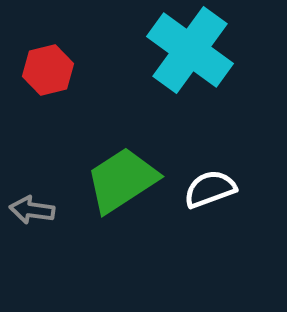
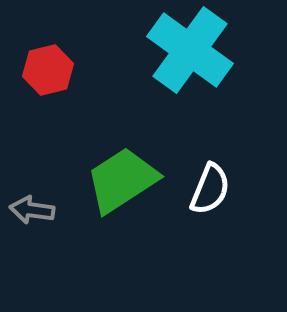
white semicircle: rotated 132 degrees clockwise
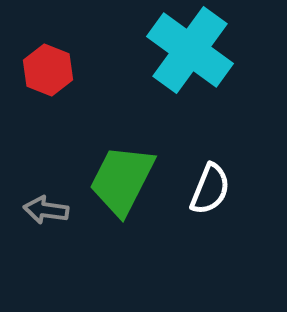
red hexagon: rotated 24 degrees counterclockwise
green trapezoid: rotated 30 degrees counterclockwise
gray arrow: moved 14 px right
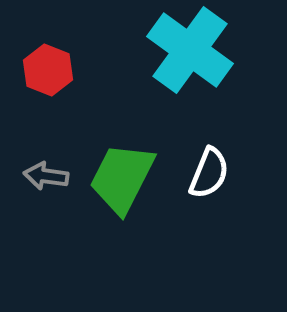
green trapezoid: moved 2 px up
white semicircle: moved 1 px left, 16 px up
gray arrow: moved 34 px up
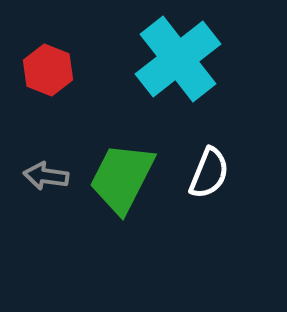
cyan cross: moved 12 px left, 9 px down; rotated 16 degrees clockwise
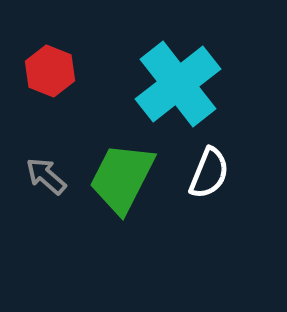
cyan cross: moved 25 px down
red hexagon: moved 2 px right, 1 px down
gray arrow: rotated 33 degrees clockwise
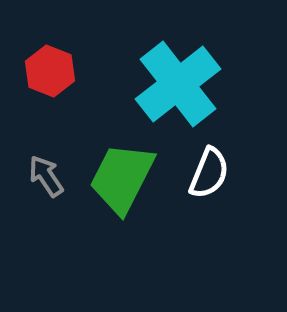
gray arrow: rotated 15 degrees clockwise
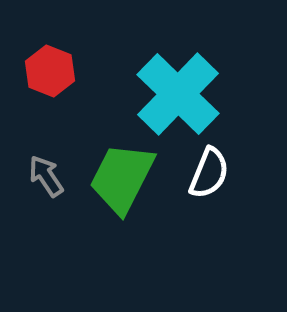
cyan cross: moved 10 px down; rotated 8 degrees counterclockwise
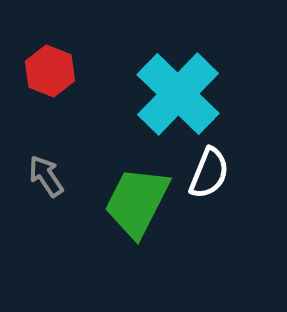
green trapezoid: moved 15 px right, 24 px down
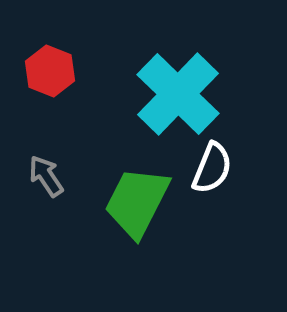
white semicircle: moved 3 px right, 5 px up
